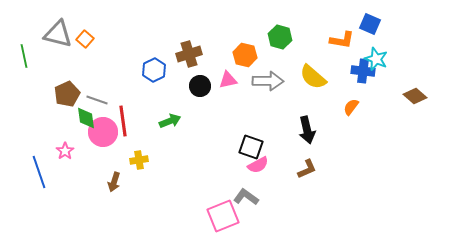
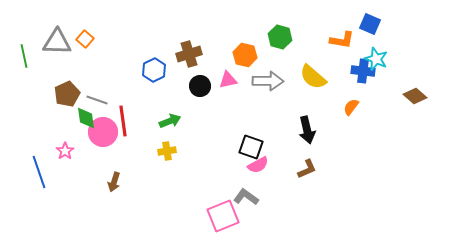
gray triangle: moved 1 px left, 8 px down; rotated 12 degrees counterclockwise
yellow cross: moved 28 px right, 9 px up
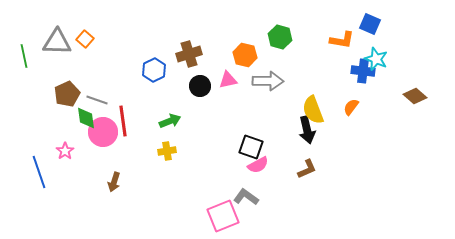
yellow semicircle: moved 33 px down; rotated 28 degrees clockwise
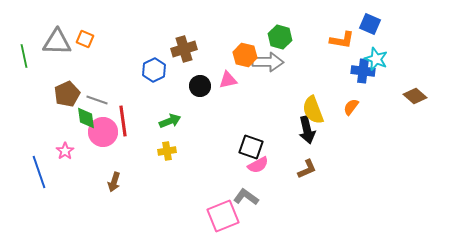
orange square: rotated 18 degrees counterclockwise
brown cross: moved 5 px left, 5 px up
gray arrow: moved 19 px up
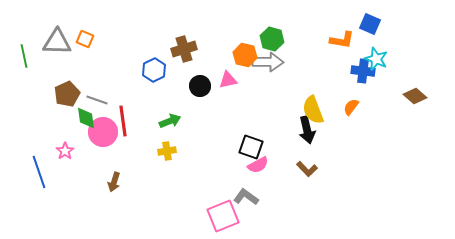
green hexagon: moved 8 px left, 2 px down
brown L-shape: rotated 70 degrees clockwise
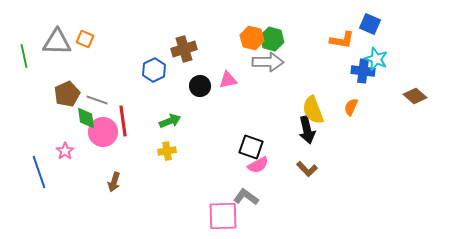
orange hexagon: moved 7 px right, 17 px up
orange semicircle: rotated 12 degrees counterclockwise
pink square: rotated 20 degrees clockwise
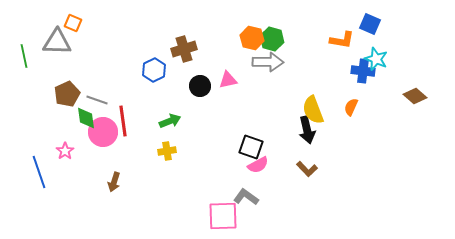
orange square: moved 12 px left, 16 px up
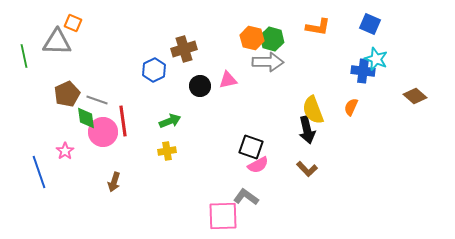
orange L-shape: moved 24 px left, 13 px up
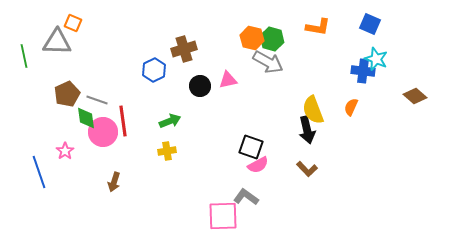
gray arrow: rotated 28 degrees clockwise
